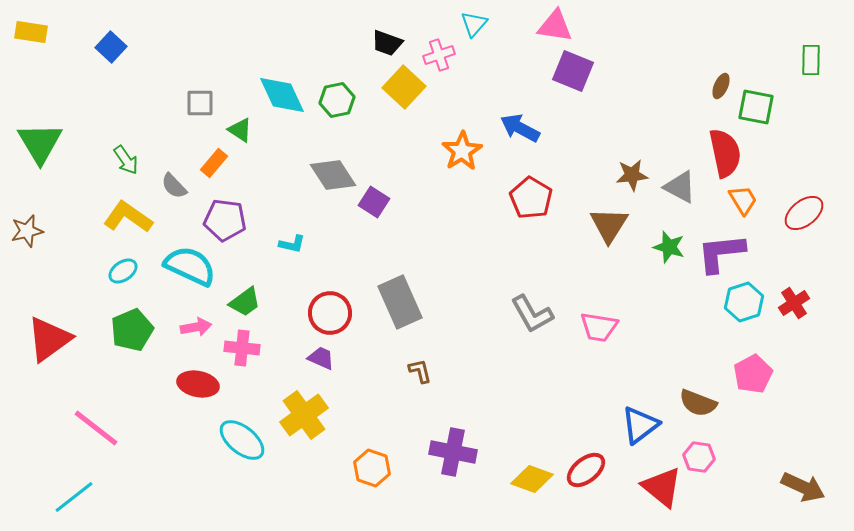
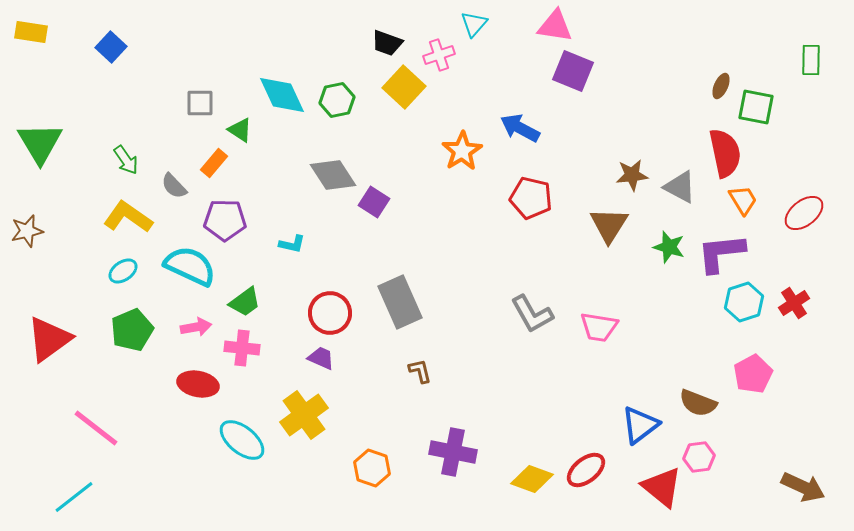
red pentagon at (531, 198): rotated 18 degrees counterclockwise
purple pentagon at (225, 220): rotated 6 degrees counterclockwise
pink hexagon at (699, 457): rotated 16 degrees counterclockwise
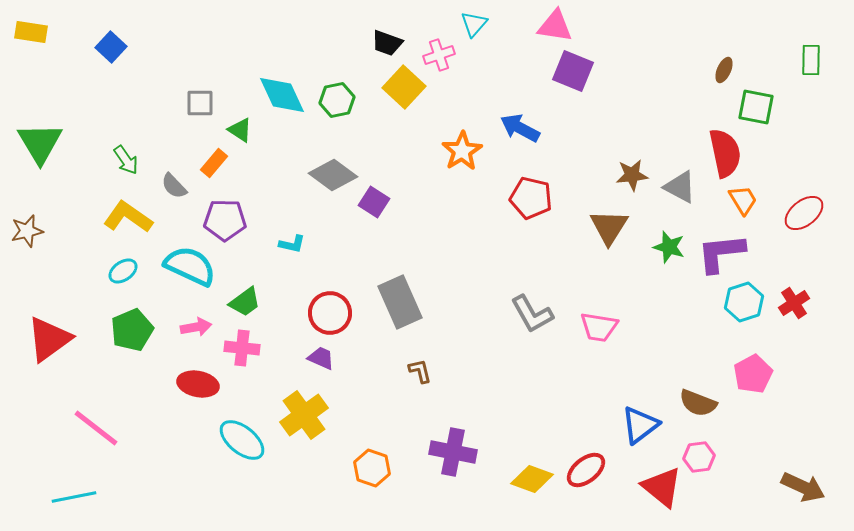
brown ellipse at (721, 86): moved 3 px right, 16 px up
gray diamond at (333, 175): rotated 21 degrees counterclockwise
brown triangle at (609, 225): moved 2 px down
cyan line at (74, 497): rotated 27 degrees clockwise
